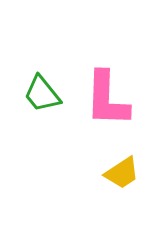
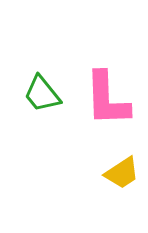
pink L-shape: rotated 4 degrees counterclockwise
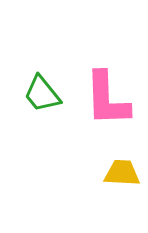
yellow trapezoid: rotated 144 degrees counterclockwise
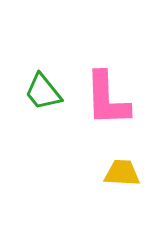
green trapezoid: moved 1 px right, 2 px up
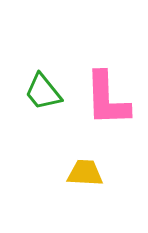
yellow trapezoid: moved 37 px left
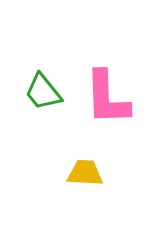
pink L-shape: moved 1 px up
